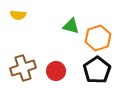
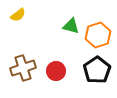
yellow semicircle: rotated 42 degrees counterclockwise
orange hexagon: moved 3 px up
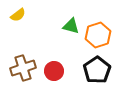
red circle: moved 2 px left
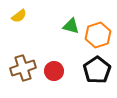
yellow semicircle: moved 1 px right, 1 px down
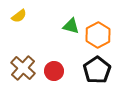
orange hexagon: rotated 10 degrees counterclockwise
brown cross: rotated 30 degrees counterclockwise
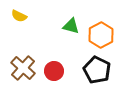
yellow semicircle: rotated 63 degrees clockwise
orange hexagon: moved 3 px right
black pentagon: rotated 12 degrees counterclockwise
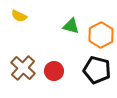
black pentagon: rotated 12 degrees counterclockwise
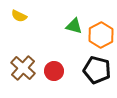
green triangle: moved 3 px right
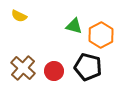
black pentagon: moved 9 px left, 3 px up
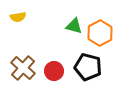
yellow semicircle: moved 1 px left, 1 px down; rotated 35 degrees counterclockwise
orange hexagon: moved 1 px left, 2 px up
